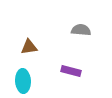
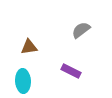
gray semicircle: rotated 42 degrees counterclockwise
purple rectangle: rotated 12 degrees clockwise
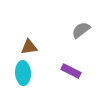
cyan ellipse: moved 8 px up
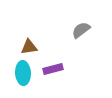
purple rectangle: moved 18 px left, 2 px up; rotated 42 degrees counterclockwise
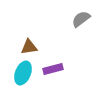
gray semicircle: moved 11 px up
cyan ellipse: rotated 25 degrees clockwise
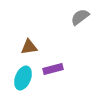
gray semicircle: moved 1 px left, 2 px up
cyan ellipse: moved 5 px down
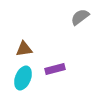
brown triangle: moved 5 px left, 2 px down
purple rectangle: moved 2 px right
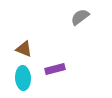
brown triangle: rotated 30 degrees clockwise
cyan ellipse: rotated 25 degrees counterclockwise
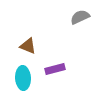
gray semicircle: rotated 12 degrees clockwise
brown triangle: moved 4 px right, 3 px up
